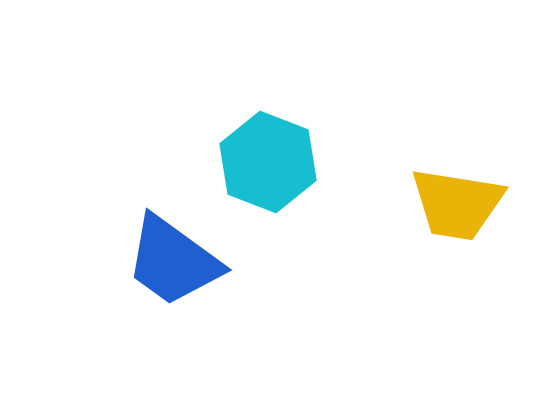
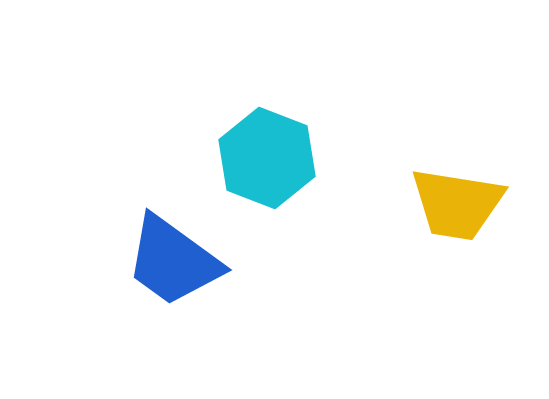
cyan hexagon: moved 1 px left, 4 px up
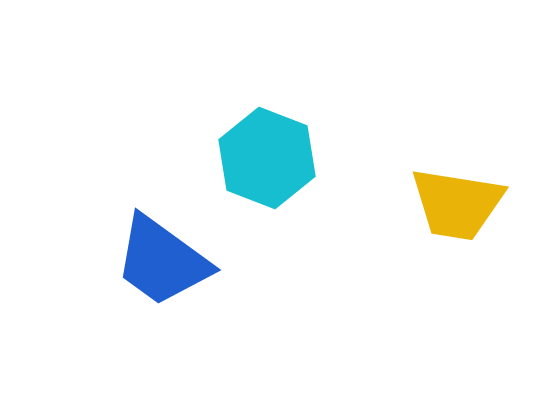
blue trapezoid: moved 11 px left
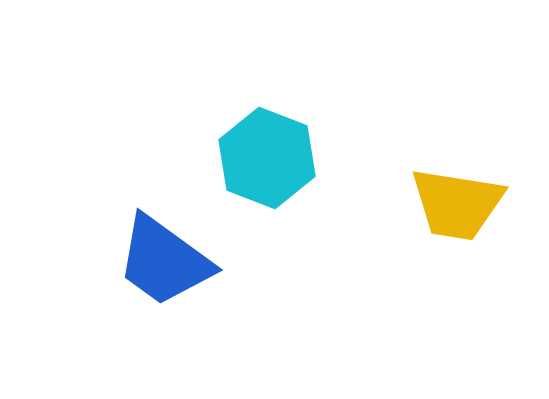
blue trapezoid: moved 2 px right
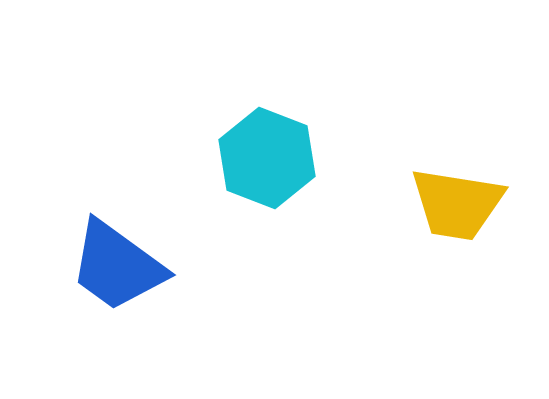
blue trapezoid: moved 47 px left, 5 px down
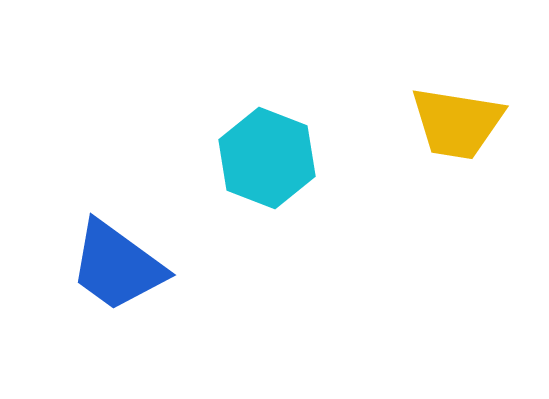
yellow trapezoid: moved 81 px up
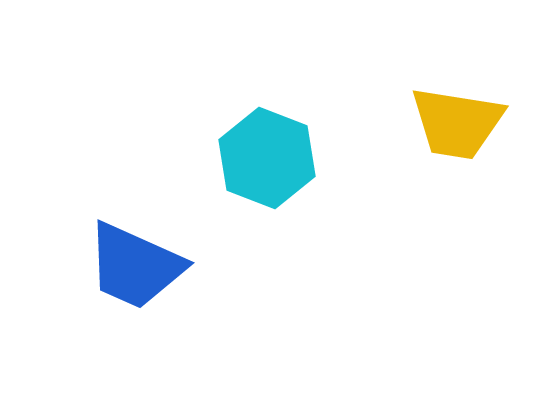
blue trapezoid: moved 18 px right; rotated 12 degrees counterclockwise
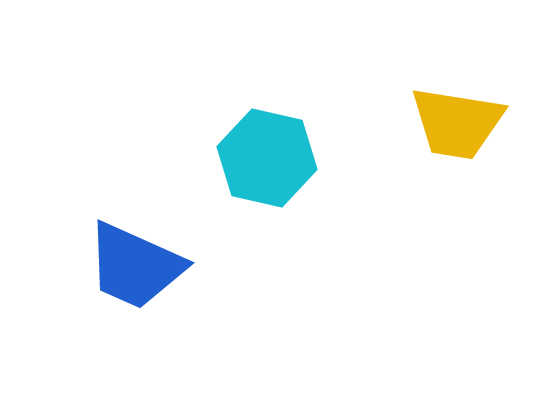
cyan hexagon: rotated 8 degrees counterclockwise
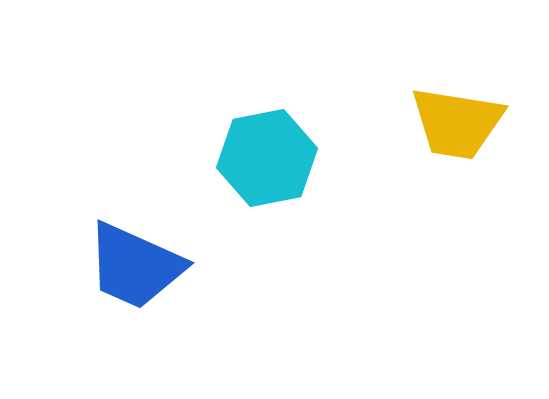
cyan hexagon: rotated 24 degrees counterclockwise
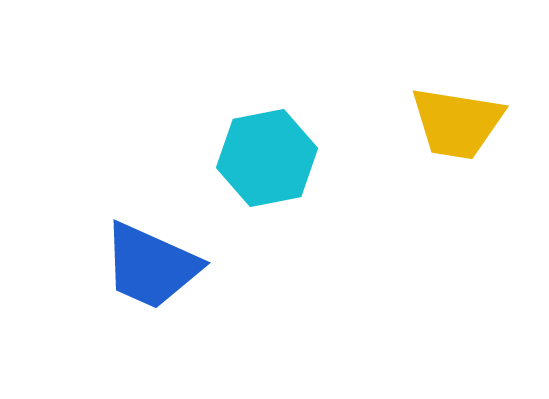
blue trapezoid: moved 16 px right
